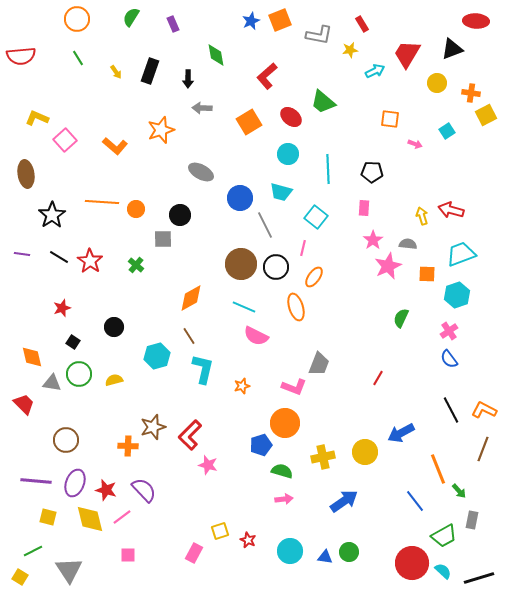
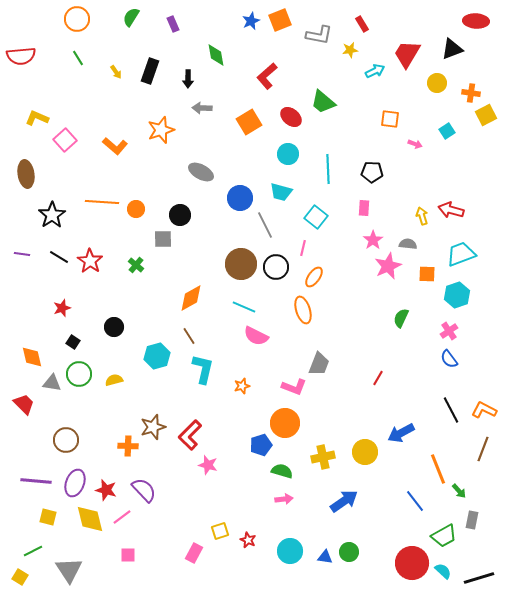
orange ellipse at (296, 307): moved 7 px right, 3 px down
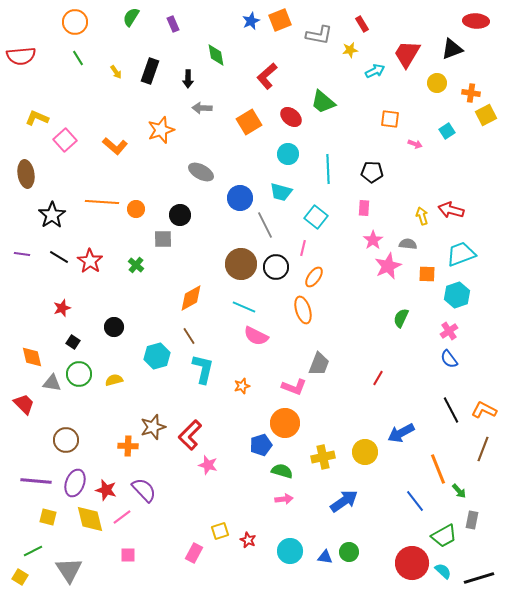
orange circle at (77, 19): moved 2 px left, 3 px down
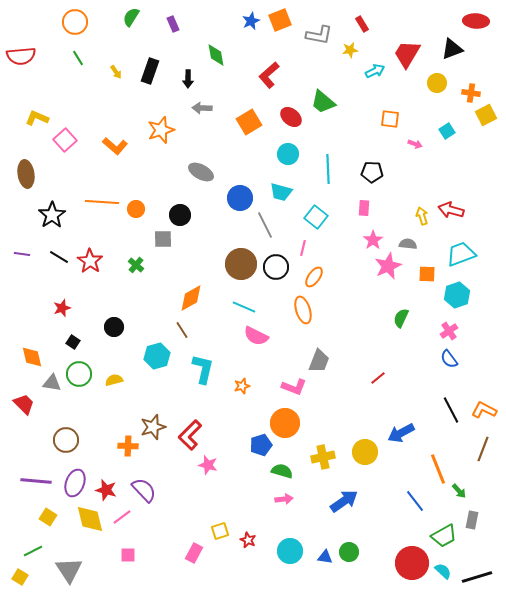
red L-shape at (267, 76): moved 2 px right, 1 px up
brown line at (189, 336): moved 7 px left, 6 px up
gray trapezoid at (319, 364): moved 3 px up
red line at (378, 378): rotated 21 degrees clockwise
yellow square at (48, 517): rotated 18 degrees clockwise
black line at (479, 578): moved 2 px left, 1 px up
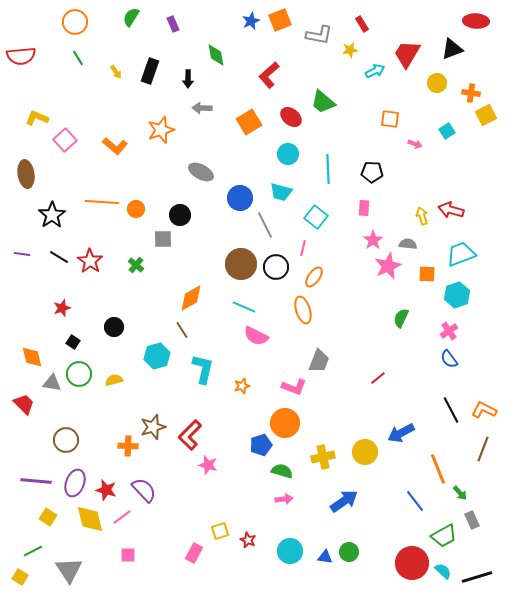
green arrow at (459, 491): moved 1 px right, 2 px down
gray rectangle at (472, 520): rotated 36 degrees counterclockwise
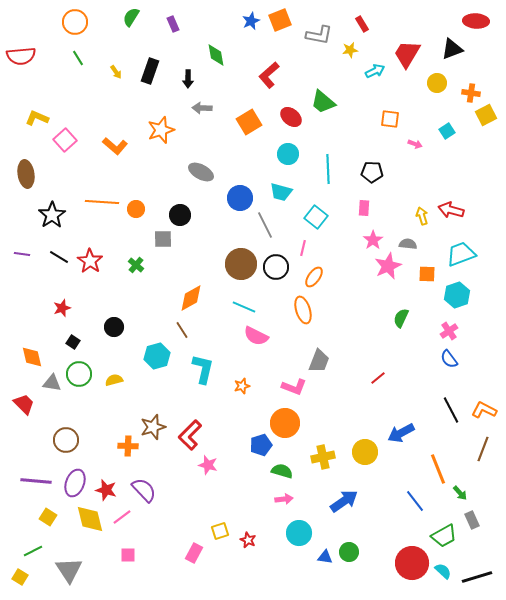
cyan circle at (290, 551): moved 9 px right, 18 px up
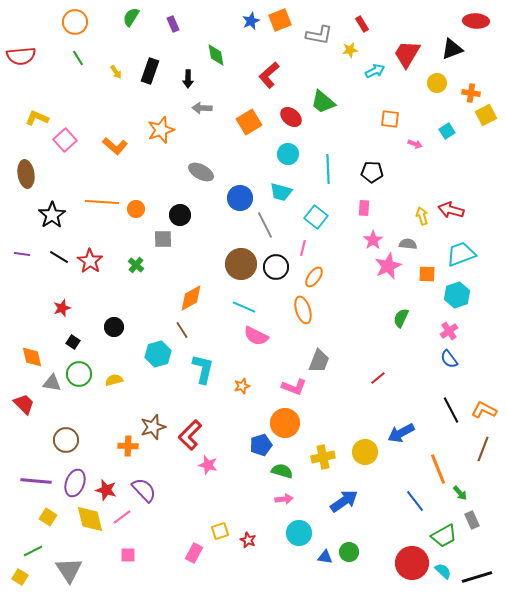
cyan hexagon at (157, 356): moved 1 px right, 2 px up
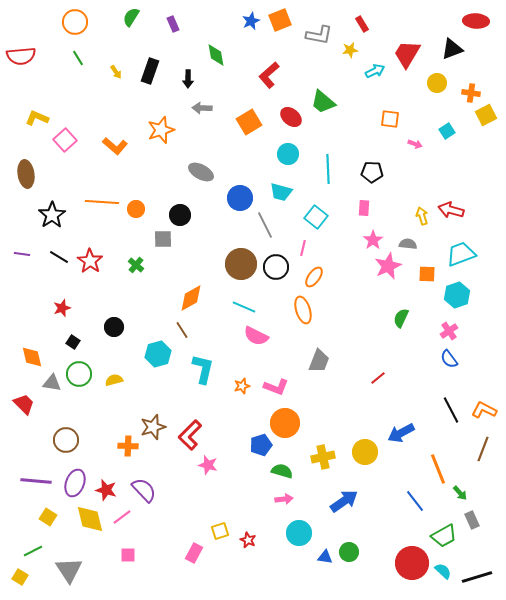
pink L-shape at (294, 387): moved 18 px left
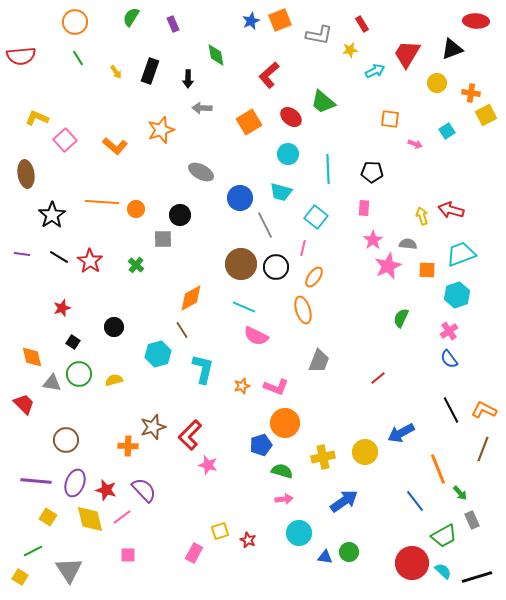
orange square at (427, 274): moved 4 px up
